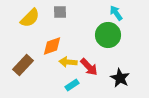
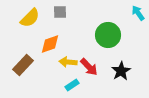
cyan arrow: moved 22 px right
orange diamond: moved 2 px left, 2 px up
black star: moved 1 px right, 7 px up; rotated 12 degrees clockwise
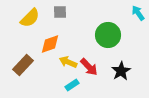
yellow arrow: rotated 18 degrees clockwise
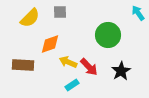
brown rectangle: rotated 50 degrees clockwise
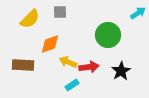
cyan arrow: rotated 91 degrees clockwise
yellow semicircle: moved 1 px down
red arrow: rotated 54 degrees counterclockwise
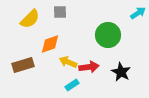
brown rectangle: rotated 20 degrees counterclockwise
black star: moved 1 px down; rotated 12 degrees counterclockwise
